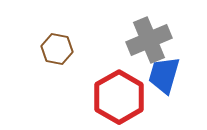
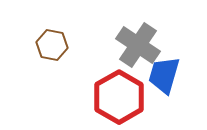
gray cross: moved 11 px left, 5 px down; rotated 33 degrees counterclockwise
brown hexagon: moved 5 px left, 4 px up
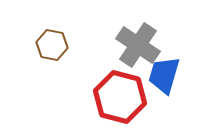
red hexagon: moved 1 px right; rotated 15 degrees counterclockwise
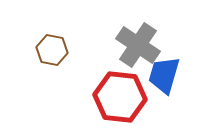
brown hexagon: moved 5 px down
red hexagon: rotated 9 degrees counterclockwise
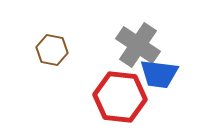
blue trapezoid: moved 5 px left, 1 px up; rotated 99 degrees counterclockwise
